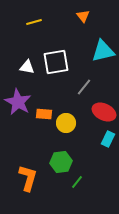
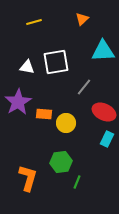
orange triangle: moved 1 px left, 3 px down; rotated 24 degrees clockwise
cyan triangle: rotated 10 degrees clockwise
purple star: rotated 12 degrees clockwise
cyan rectangle: moved 1 px left
green line: rotated 16 degrees counterclockwise
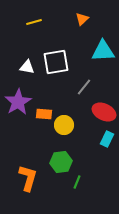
yellow circle: moved 2 px left, 2 px down
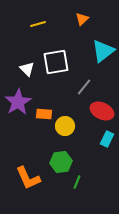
yellow line: moved 4 px right, 2 px down
cyan triangle: rotated 35 degrees counterclockwise
white triangle: moved 2 px down; rotated 35 degrees clockwise
red ellipse: moved 2 px left, 1 px up
yellow circle: moved 1 px right, 1 px down
orange L-shape: rotated 140 degrees clockwise
